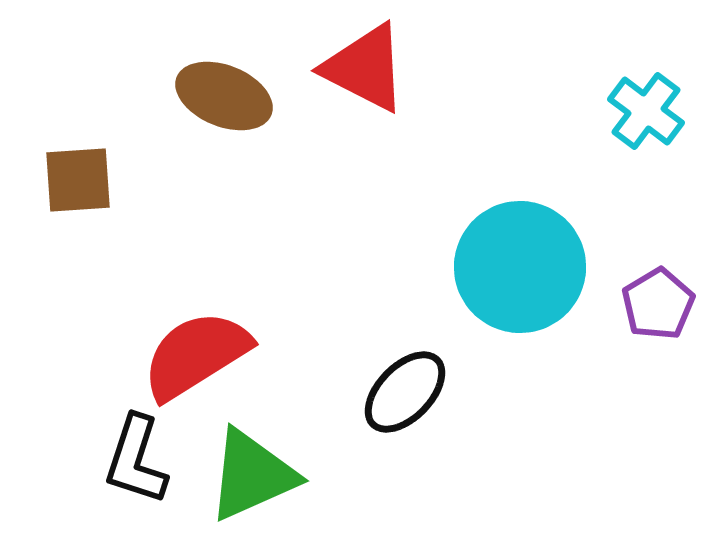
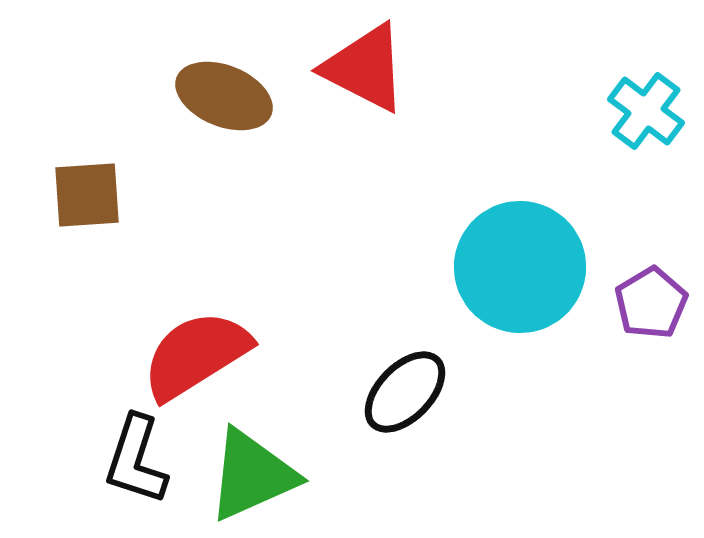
brown square: moved 9 px right, 15 px down
purple pentagon: moved 7 px left, 1 px up
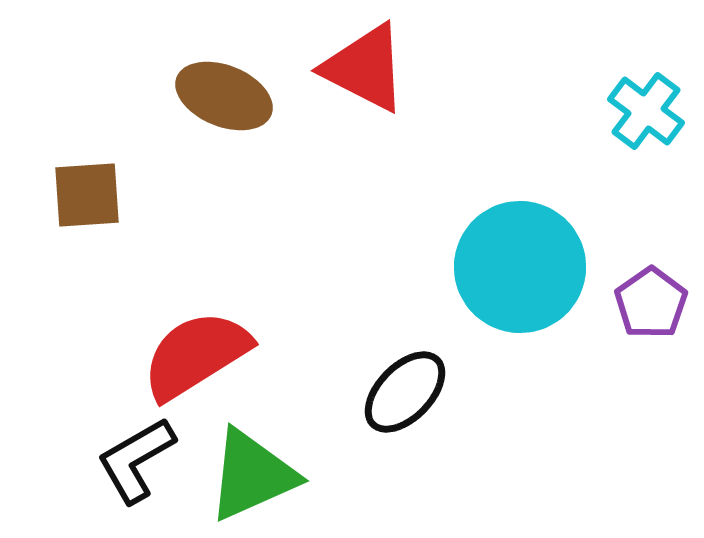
purple pentagon: rotated 4 degrees counterclockwise
black L-shape: rotated 42 degrees clockwise
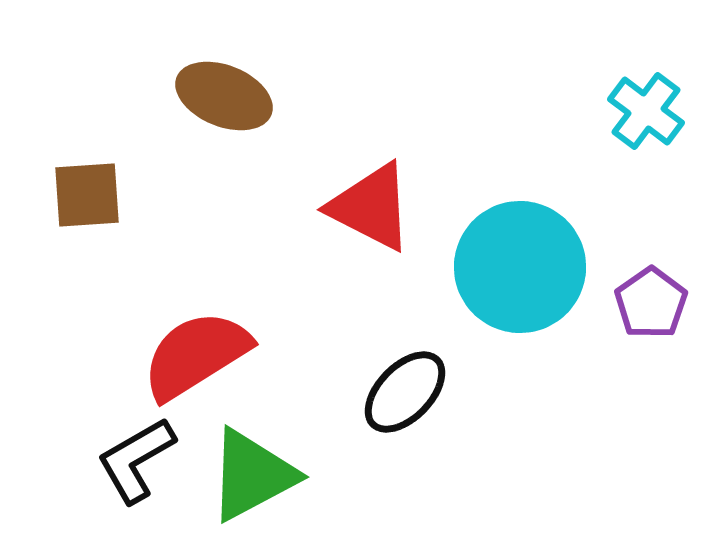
red triangle: moved 6 px right, 139 px down
green triangle: rotated 4 degrees counterclockwise
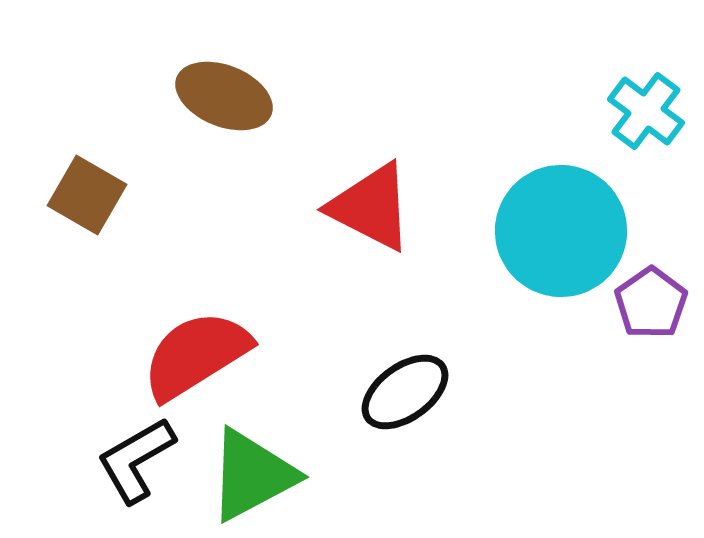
brown square: rotated 34 degrees clockwise
cyan circle: moved 41 px right, 36 px up
black ellipse: rotated 10 degrees clockwise
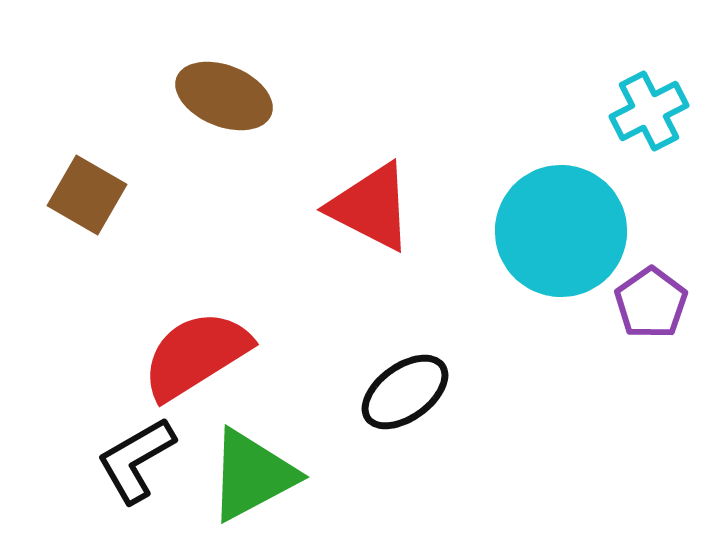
cyan cross: moved 3 px right; rotated 26 degrees clockwise
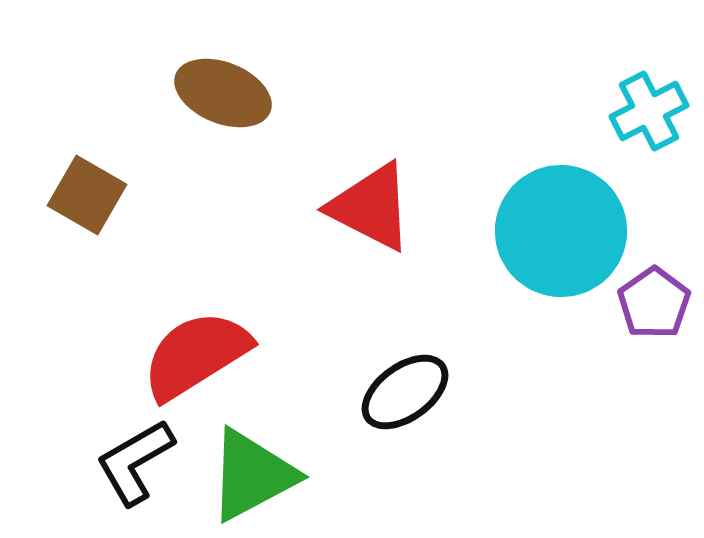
brown ellipse: moved 1 px left, 3 px up
purple pentagon: moved 3 px right
black L-shape: moved 1 px left, 2 px down
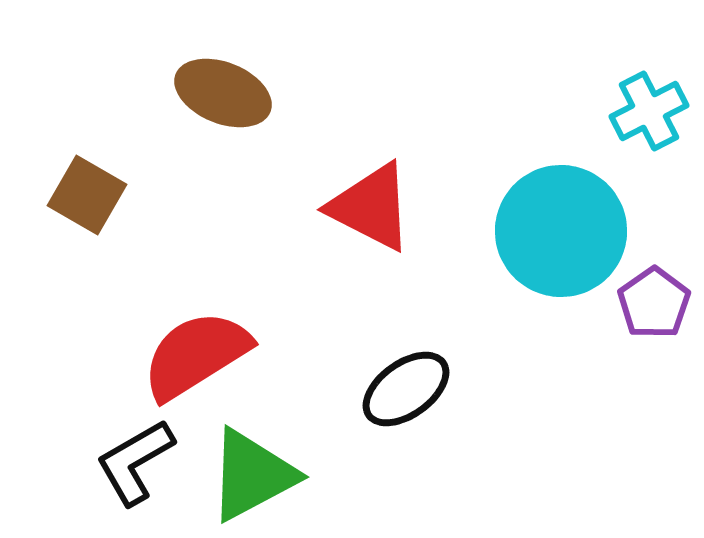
black ellipse: moved 1 px right, 3 px up
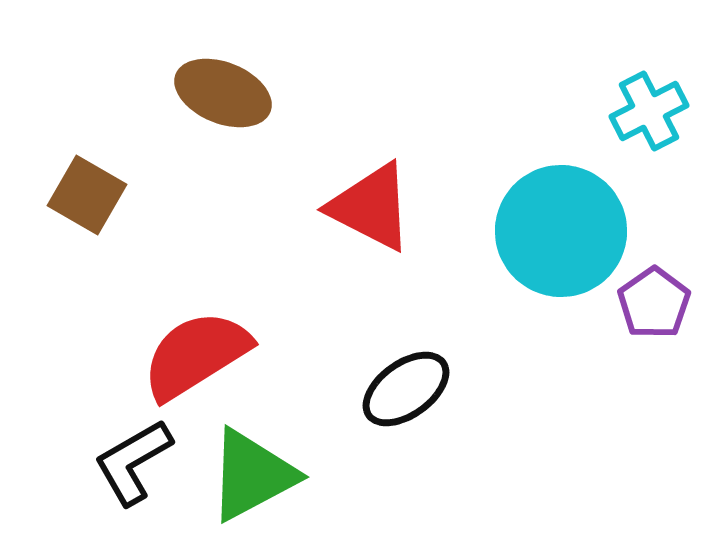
black L-shape: moved 2 px left
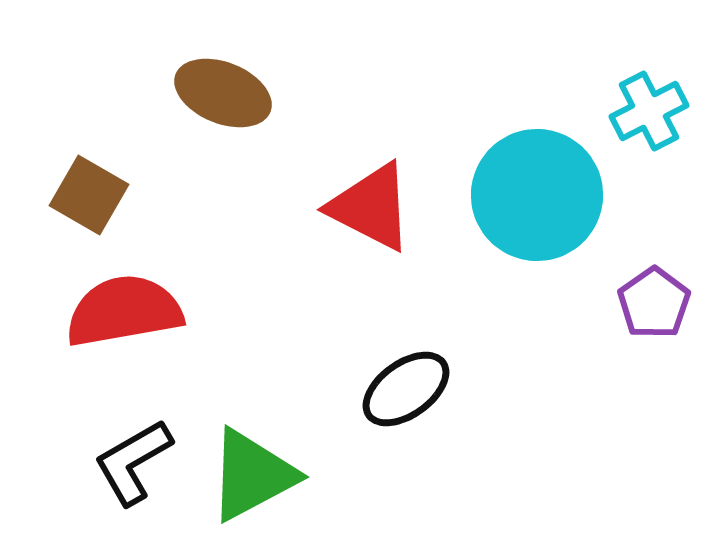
brown square: moved 2 px right
cyan circle: moved 24 px left, 36 px up
red semicircle: moved 72 px left, 44 px up; rotated 22 degrees clockwise
